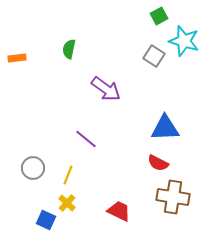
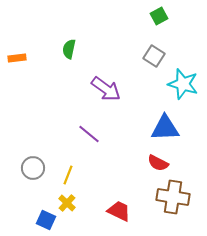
cyan star: moved 1 px left, 43 px down
purple line: moved 3 px right, 5 px up
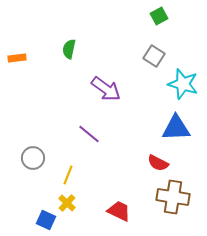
blue triangle: moved 11 px right
gray circle: moved 10 px up
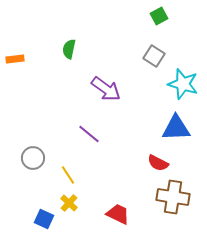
orange rectangle: moved 2 px left, 1 px down
yellow line: rotated 54 degrees counterclockwise
yellow cross: moved 2 px right
red trapezoid: moved 1 px left, 3 px down
blue square: moved 2 px left, 1 px up
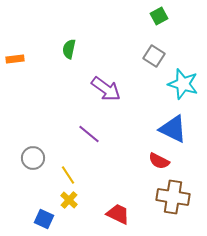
blue triangle: moved 3 px left, 1 px down; rotated 28 degrees clockwise
red semicircle: moved 1 px right, 2 px up
yellow cross: moved 3 px up
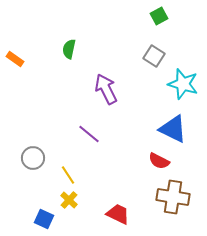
orange rectangle: rotated 42 degrees clockwise
purple arrow: rotated 152 degrees counterclockwise
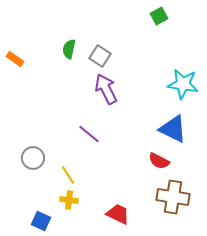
gray square: moved 54 px left
cyan star: rotated 8 degrees counterclockwise
yellow cross: rotated 36 degrees counterclockwise
blue square: moved 3 px left, 2 px down
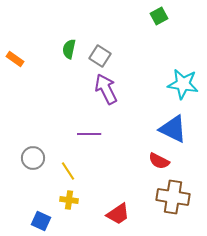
purple line: rotated 40 degrees counterclockwise
yellow line: moved 4 px up
red trapezoid: rotated 120 degrees clockwise
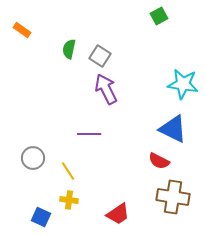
orange rectangle: moved 7 px right, 29 px up
blue square: moved 4 px up
